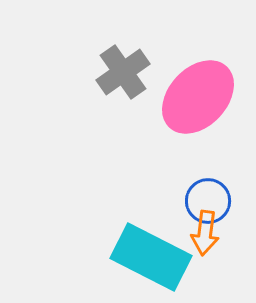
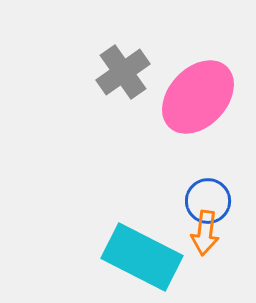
cyan rectangle: moved 9 px left
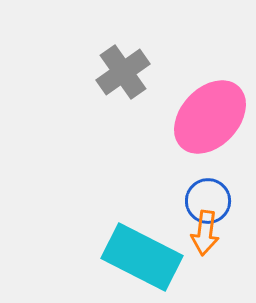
pink ellipse: moved 12 px right, 20 px down
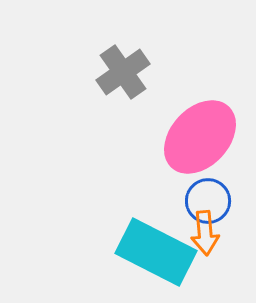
pink ellipse: moved 10 px left, 20 px down
orange arrow: rotated 12 degrees counterclockwise
cyan rectangle: moved 14 px right, 5 px up
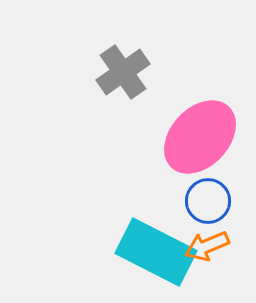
orange arrow: moved 2 px right, 13 px down; rotated 72 degrees clockwise
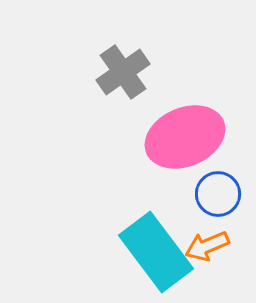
pink ellipse: moved 15 px left; rotated 24 degrees clockwise
blue circle: moved 10 px right, 7 px up
cyan rectangle: rotated 26 degrees clockwise
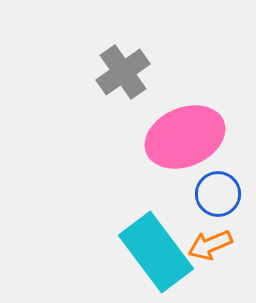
orange arrow: moved 3 px right, 1 px up
